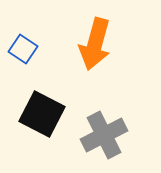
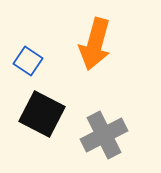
blue square: moved 5 px right, 12 px down
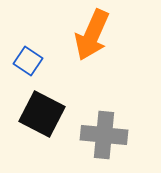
orange arrow: moved 3 px left, 9 px up; rotated 9 degrees clockwise
gray cross: rotated 33 degrees clockwise
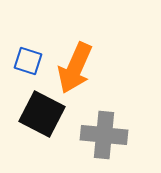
orange arrow: moved 17 px left, 33 px down
blue square: rotated 16 degrees counterclockwise
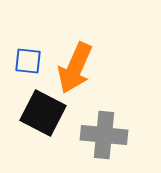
blue square: rotated 12 degrees counterclockwise
black square: moved 1 px right, 1 px up
